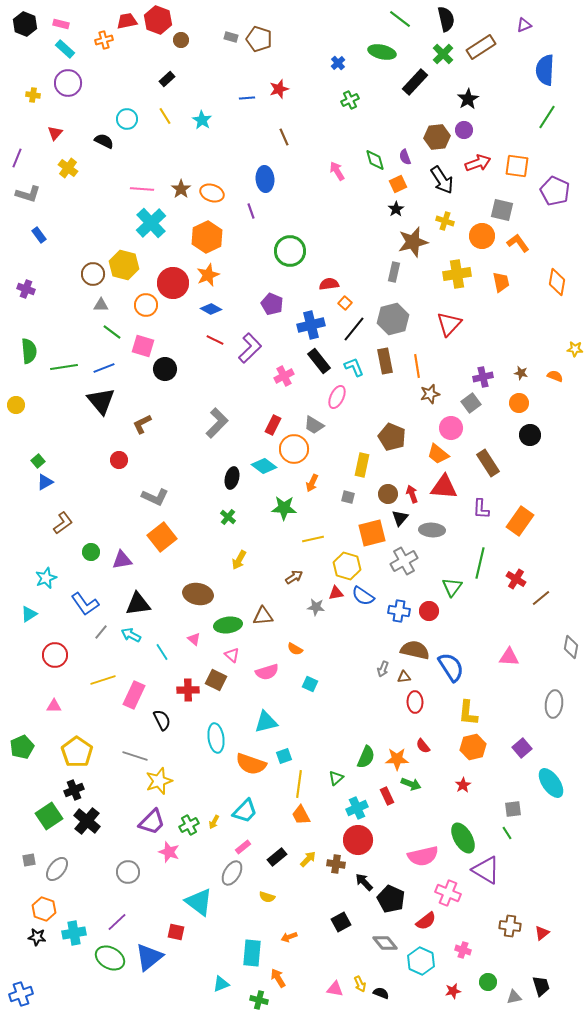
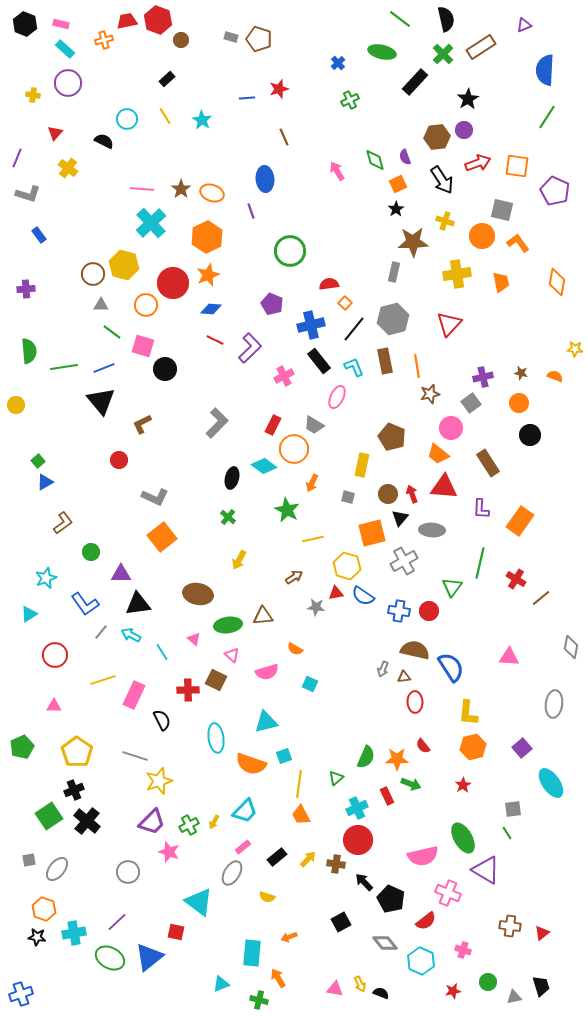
brown star at (413, 242): rotated 12 degrees clockwise
purple cross at (26, 289): rotated 24 degrees counterclockwise
blue diamond at (211, 309): rotated 25 degrees counterclockwise
green star at (284, 508): moved 3 px right, 2 px down; rotated 25 degrees clockwise
purple triangle at (122, 560): moved 1 px left, 14 px down; rotated 10 degrees clockwise
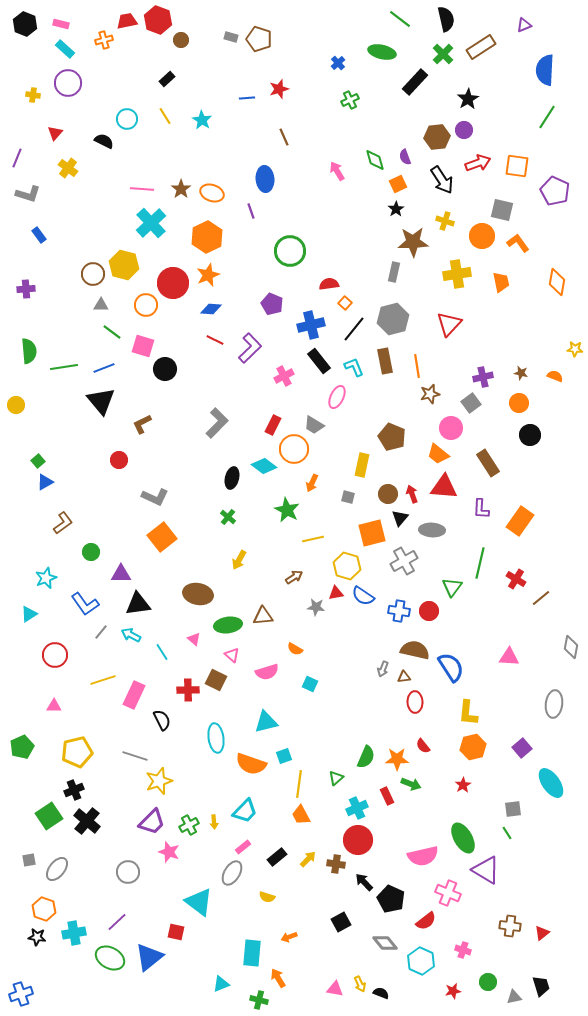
yellow pentagon at (77, 752): rotated 24 degrees clockwise
yellow arrow at (214, 822): rotated 32 degrees counterclockwise
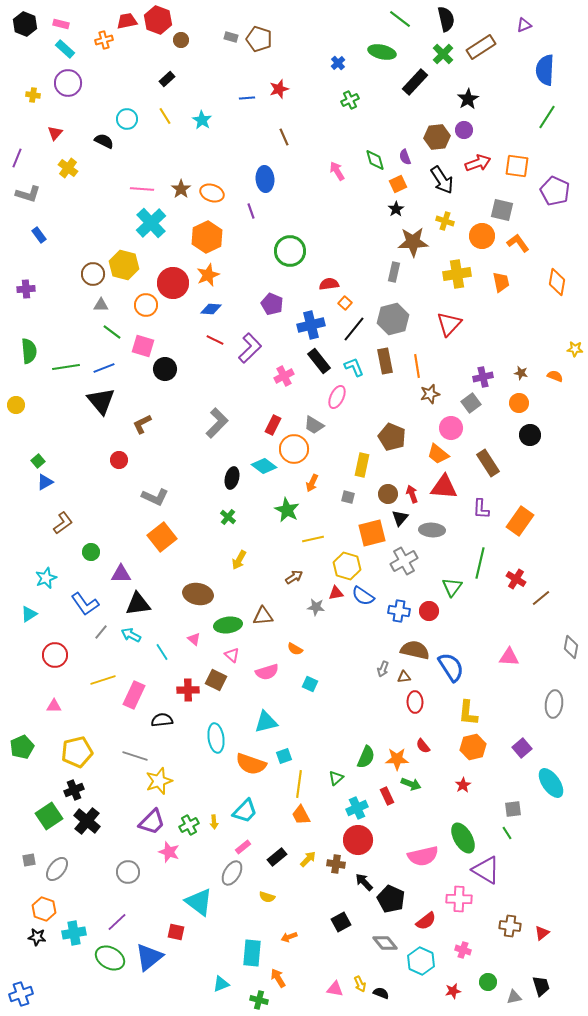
green line at (64, 367): moved 2 px right
black semicircle at (162, 720): rotated 70 degrees counterclockwise
pink cross at (448, 893): moved 11 px right, 6 px down; rotated 20 degrees counterclockwise
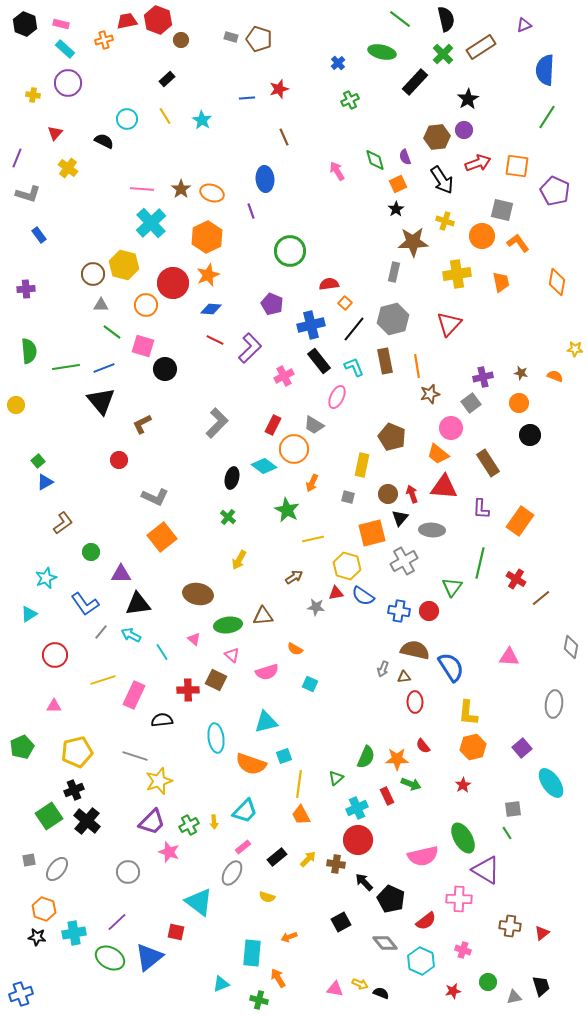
yellow arrow at (360, 984): rotated 42 degrees counterclockwise
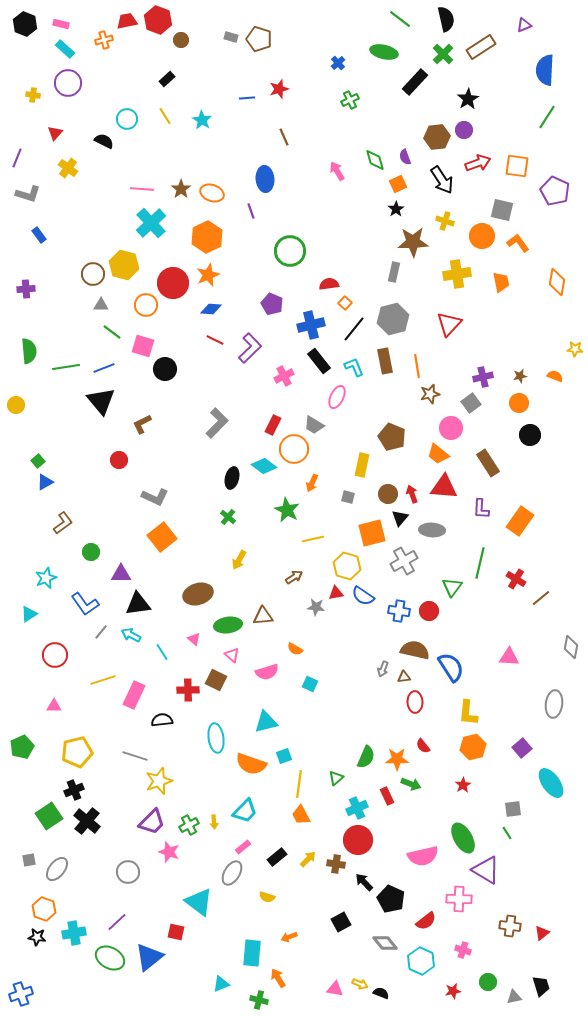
green ellipse at (382, 52): moved 2 px right
brown star at (521, 373): moved 1 px left, 3 px down; rotated 24 degrees counterclockwise
brown ellipse at (198, 594): rotated 28 degrees counterclockwise
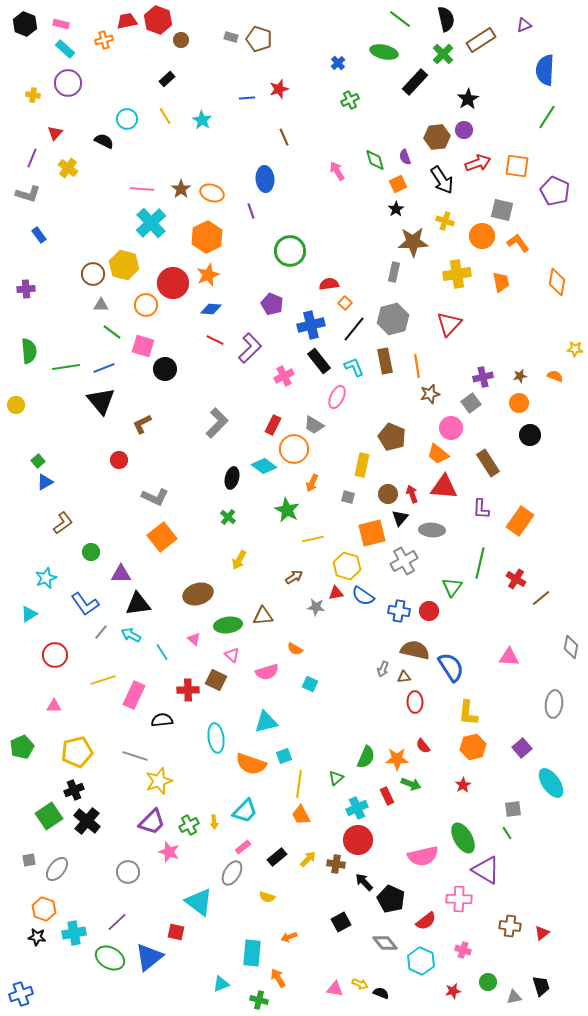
brown rectangle at (481, 47): moved 7 px up
purple line at (17, 158): moved 15 px right
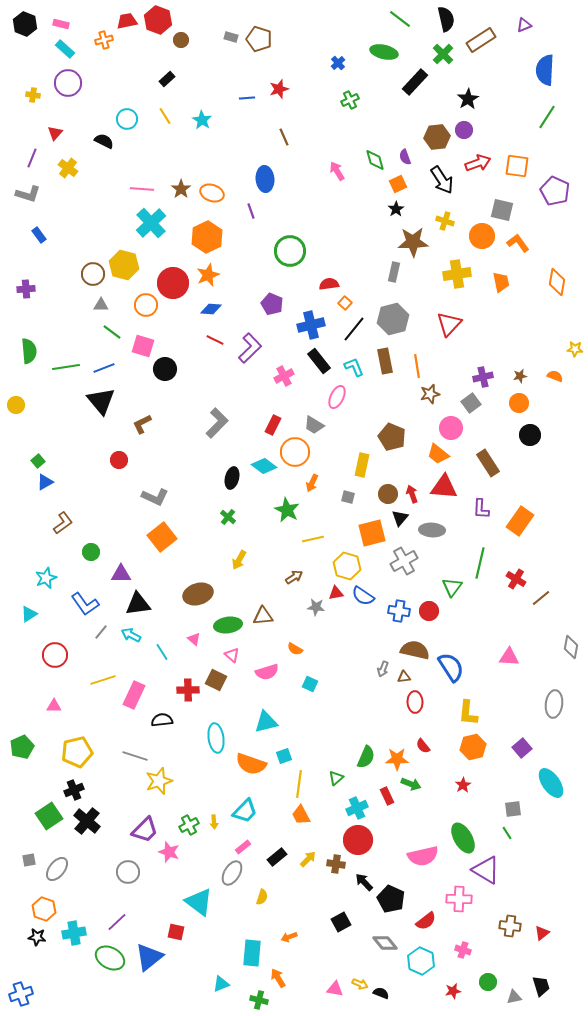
orange circle at (294, 449): moved 1 px right, 3 px down
purple trapezoid at (152, 822): moved 7 px left, 8 px down
yellow semicircle at (267, 897): moved 5 px left; rotated 91 degrees counterclockwise
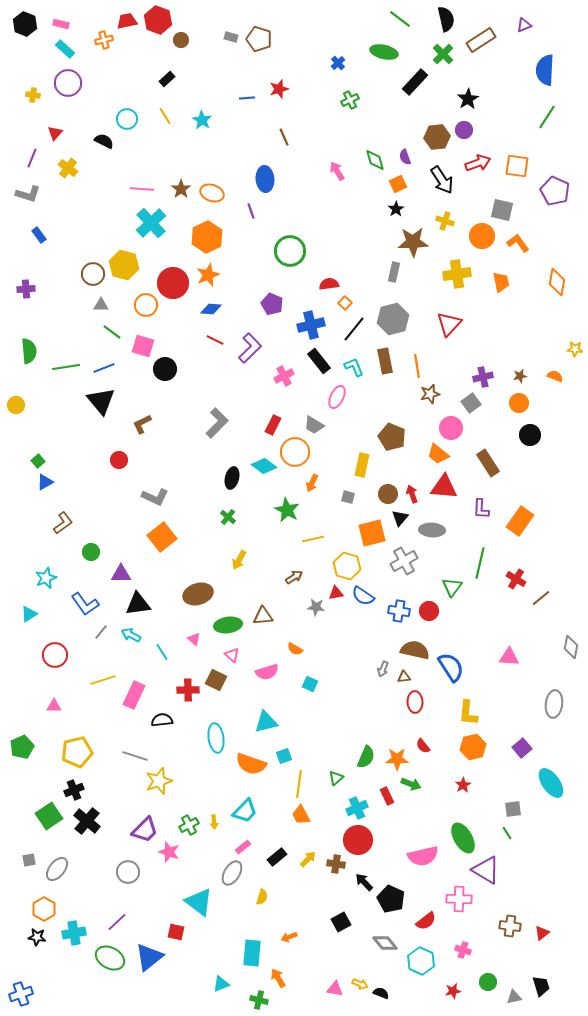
orange hexagon at (44, 909): rotated 10 degrees clockwise
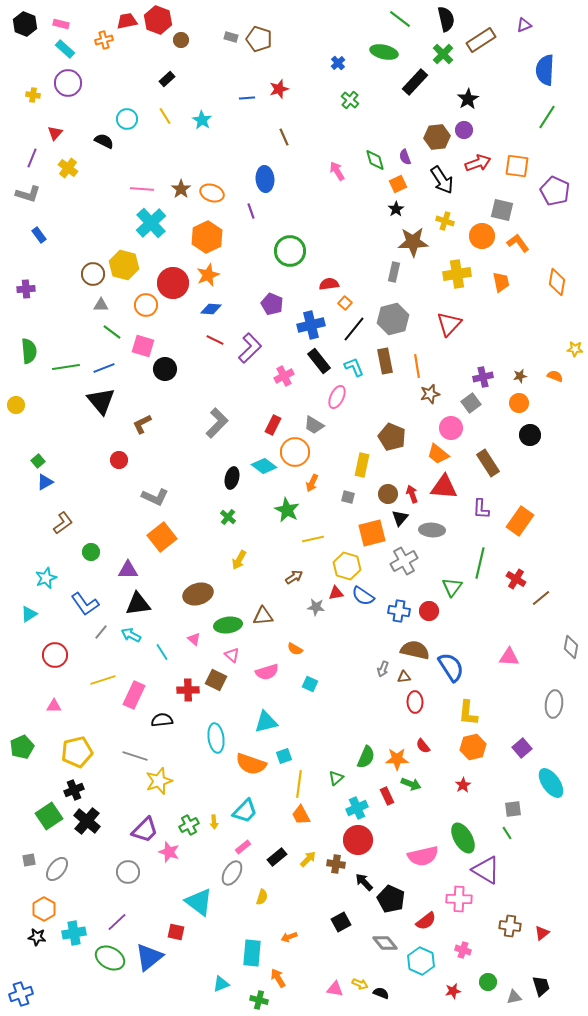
green cross at (350, 100): rotated 24 degrees counterclockwise
purple triangle at (121, 574): moved 7 px right, 4 px up
